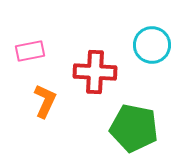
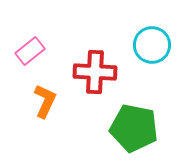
pink rectangle: rotated 28 degrees counterclockwise
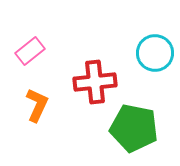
cyan circle: moved 3 px right, 8 px down
red cross: moved 10 px down; rotated 9 degrees counterclockwise
orange L-shape: moved 8 px left, 4 px down
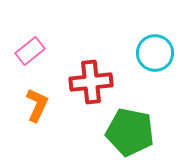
red cross: moved 4 px left
green pentagon: moved 4 px left, 4 px down
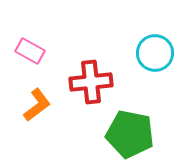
pink rectangle: rotated 68 degrees clockwise
orange L-shape: rotated 28 degrees clockwise
green pentagon: moved 2 px down
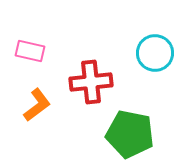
pink rectangle: rotated 16 degrees counterclockwise
